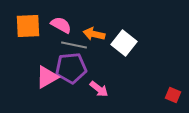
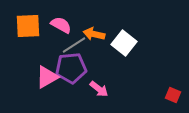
gray line: rotated 45 degrees counterclockwise
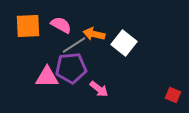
pink triangle: rotated 30 degrees clockwise
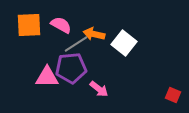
orange square: moved 1 px right, 1 px up
gray line: moved 2 px right, 1 px up
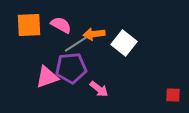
orange arrow: rotated 20 degrees counterclockwise
pink triangle: rotated 20 degrees counterclockwise
red square: rotated 21 degrees counterclockwise
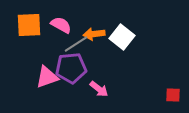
white square: moved 2 px left, 6 px up
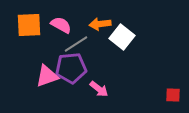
orange arrow: moved 6 px right, 10 px up
pink triangle: moved 1 px up
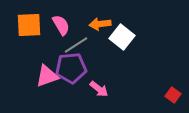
pink semicircle: rotated 30 degrees clockwise
gray line: moved 1 px down
red square: rotated 35 degrees clockwise
